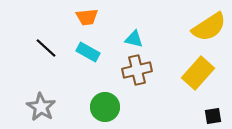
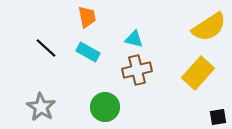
orange trapezoid: rotated 95 degrees counterclockwise
black square: moved 5 px right, 1 px down
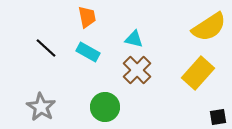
brown cross: rotated 32 degrees counterclockwise
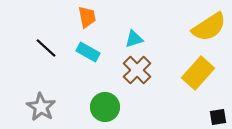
cyan triangle: rotated 30 degrees counterclockwise
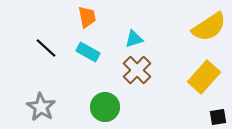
yellow rectangle: moved 6 px right, 4 px down
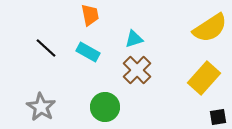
orange trapezoid: moved 3 px right, 2 px up
yellow semicircle: moved 1 px right, 1 px down
yellow rectangle: moved 1 px down
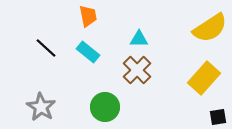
orange trapezoid: moved 2 px left, 1 px down
cyan triangle: moved 5 px right; rotated 18 degrees clockwise
cyan rectangle: rotated 10 degrees clockwise
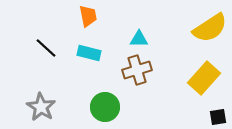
cyan rectangle: moved 1 px right, 1 px down; rotated 25 degrees counterclockwise
brown cross: rotated 28 degrees clockwise
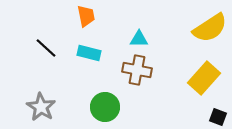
orange trapezoid: moved 2 px left
brown cross: rotated 28 degrees clockwise
black square: rotated 30 degrees clockwise
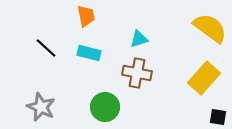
yellow semicircle: rotated 111 degrees counterclockwise
cyan triangle: rotated 18 degrees counterclockwise
brown cross: moved 3 px down
gray star: rotated 8 degrees counterclockwise
black square: rotated 12 degrees counterclockwise
